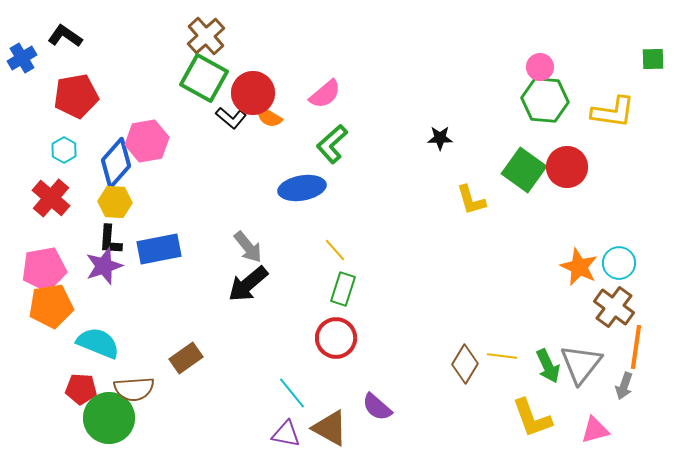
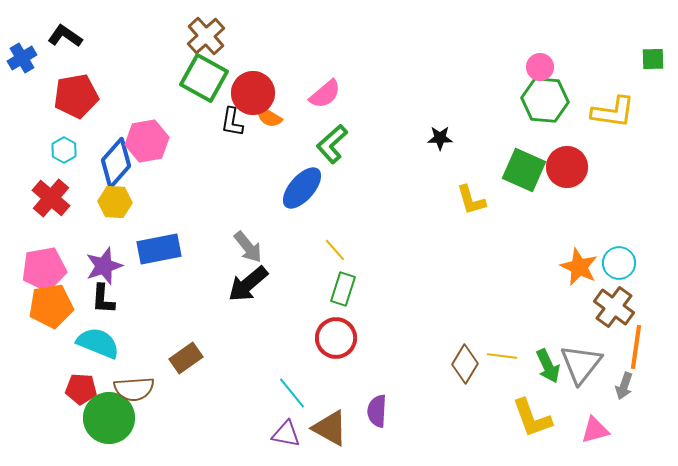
black L-shape at (231, 118): moved 1 px right, 4 px down; rotated 60 degrees clockwise
green square at (524, 170): rotated 12 degrees counterclockwise
blue ellipse at (302, 188): rotated 39 degrees counterclockwise
black L-shape at (110, 240): moved 7 px left, 59 px down
purple semicircle at (377, 407): moved 4 px down; rotated 52 degrees clockwise
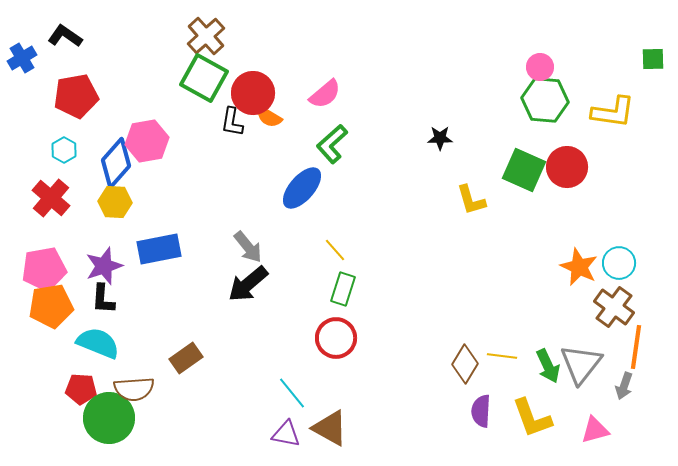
purple semicircle at (377, 411): moved 104 px right
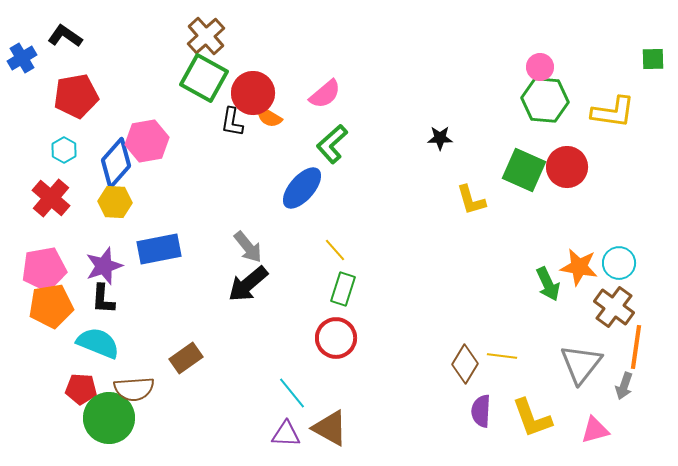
orange star at (579, 267): rotated 15 degrees counterclockwise
green arrow at (548, 366): moved 82 px up
purple triangle at (286, 434): rotated 8 degrees counterclockwise
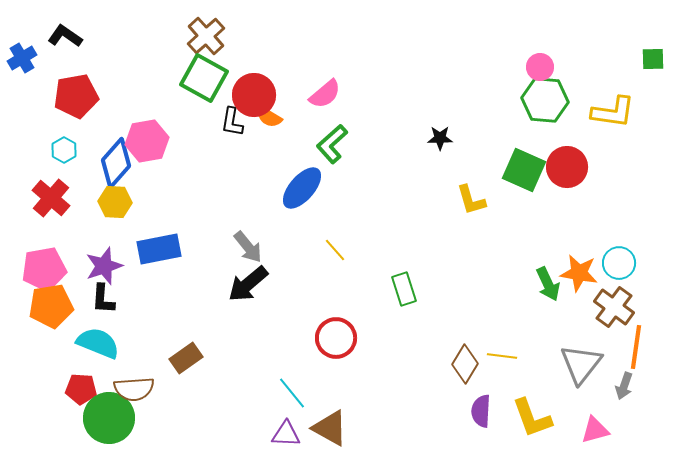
red circle at (253, 93): moved 1 px right, 2 px down
orange star at (579, 267): moved 6 px down
green rectangle at (343, 289): moved 61 px right; rotated 36 degrees counterclockwise
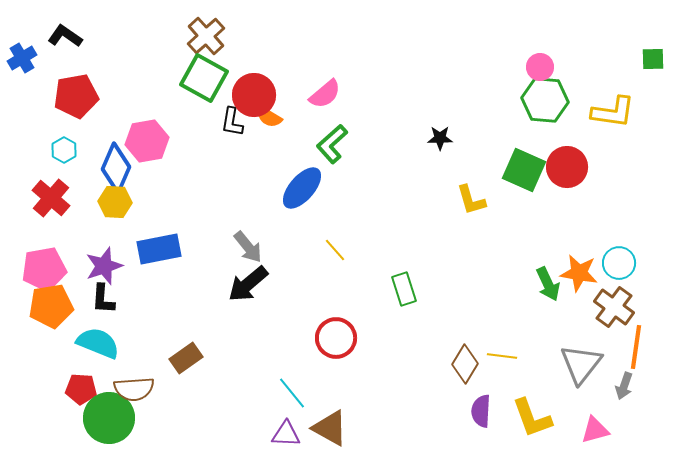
blue diamond at (116, 163): moved 5 px down; rotated 18 degrees counterclockwise
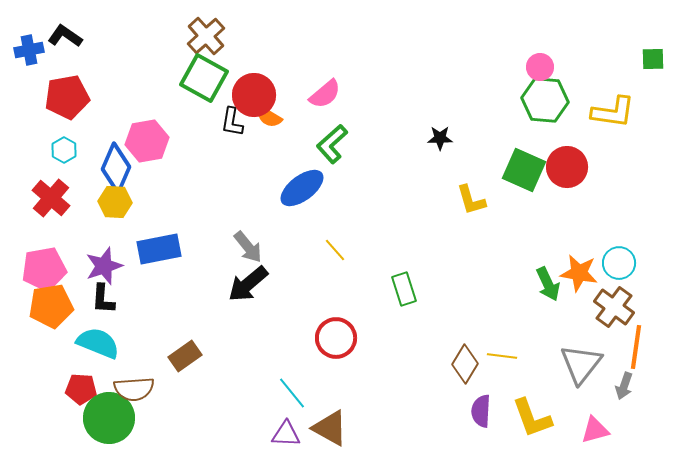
blue cross at (22, 58): moved 7 px right, 8 px up; rotated 20 degrees clockwise
red pentagon at (76, 96): moved 9 px left, 1 px down
blue ellipse at (302, 188): rotated 12 degrees clockwise
brown rectangle at (186, 358): moved 1 px left, 2 px up
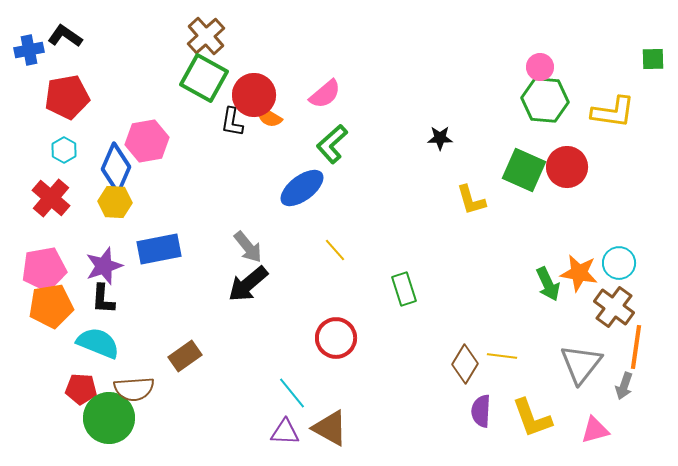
purple triangle at (286, 434): moved 1 px left, 2 px up
